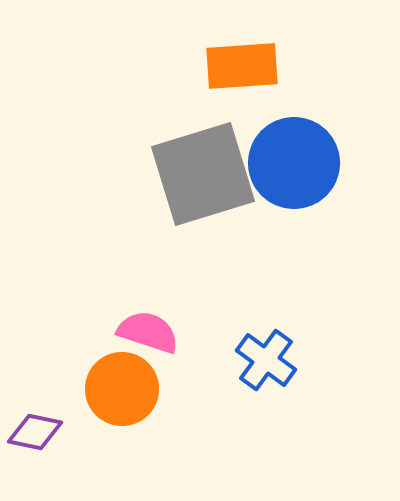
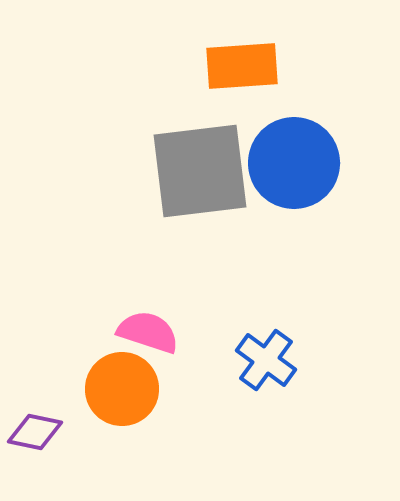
gray square: moved 3 px left, 3 px up; rotated 10 degrees clockwise
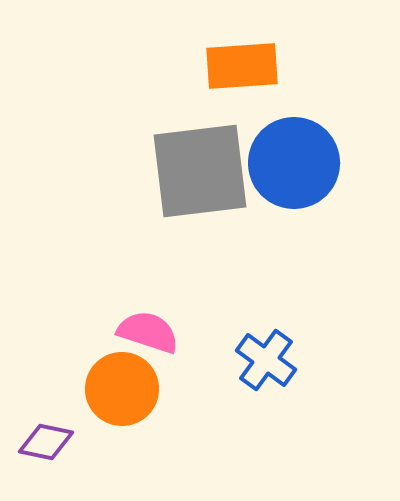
purple diamond: moved 11 px right, 10 px down
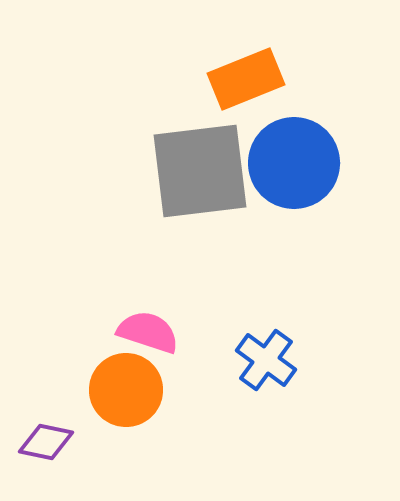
orange rectangle: moved 4 px right, 13 px down; rotated 18 degrees counterclockwise
orange circle: moved 4 px right, 1 px down
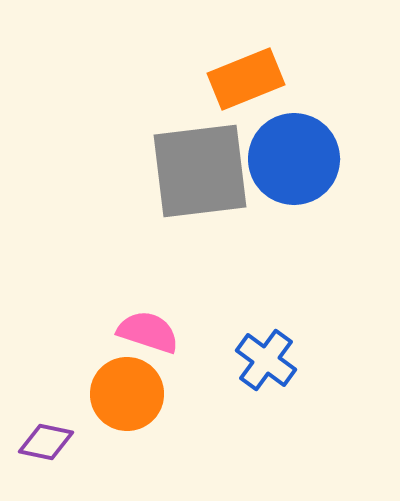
blue circle: moved 4 px up
orange circle: moved 1 px right, 4 px down
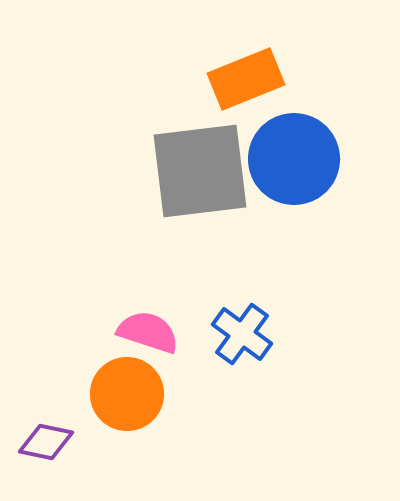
blue cross: moved 24 px left, 26 px up
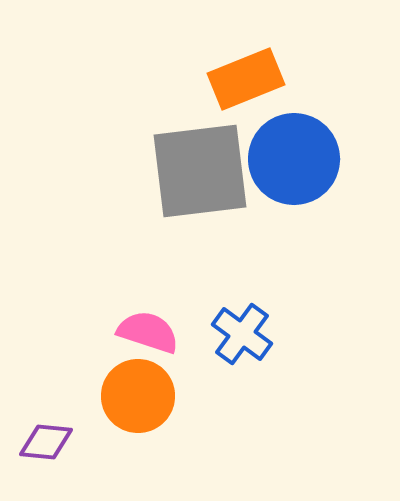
orange circle: moved 11 px right, 2 px down
purple diamond: rotated 6 degrees counterclockwise
